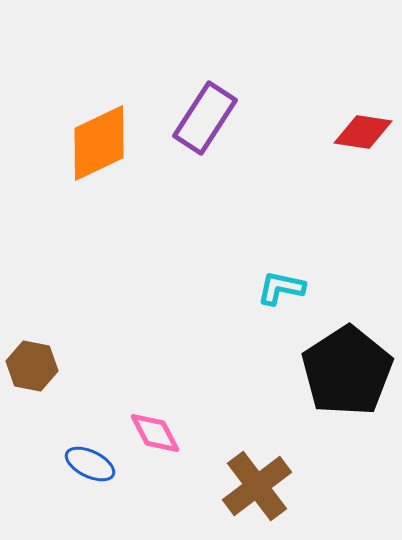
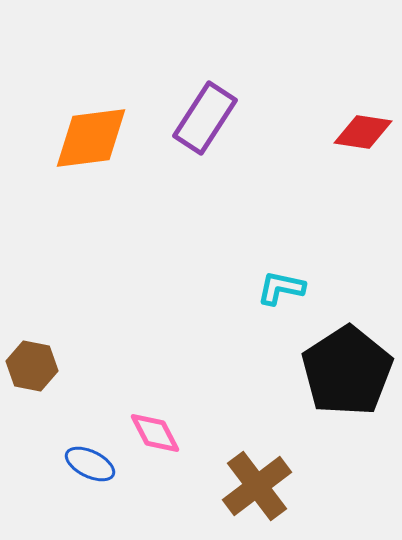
orange diamond: moved 8 px left, 5 px up; rotated 18 degrees clockwise
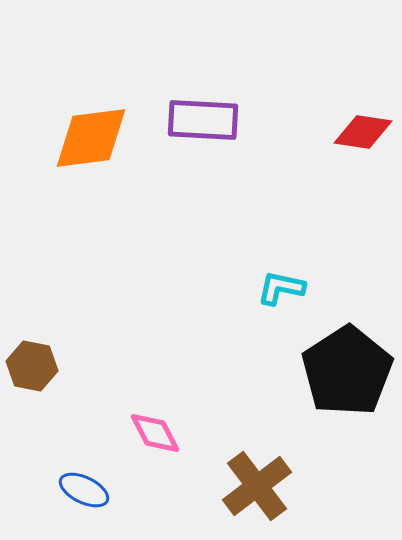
purple rectangle: moved 2 px left, 2 px down; rotated 60 degrees clockwise
blue ellipse: moved 6 px left, 26 px down
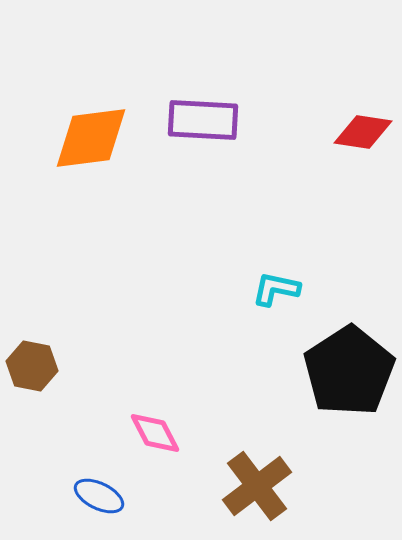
cyan L-shape: moved 5 px left, 1 px down
black pentagon: moved 2 px right
blue ellipse: moved 15 px right, 6 px down
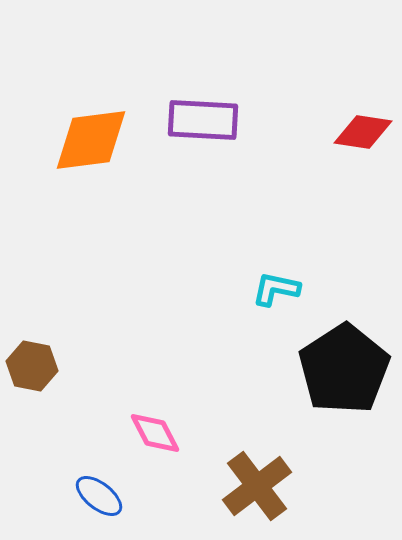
orange diamond: moved 2 px down
black pentagon: moved 5 px left, 2 px up
blue ellipse: rotated 12 degrees clockwise
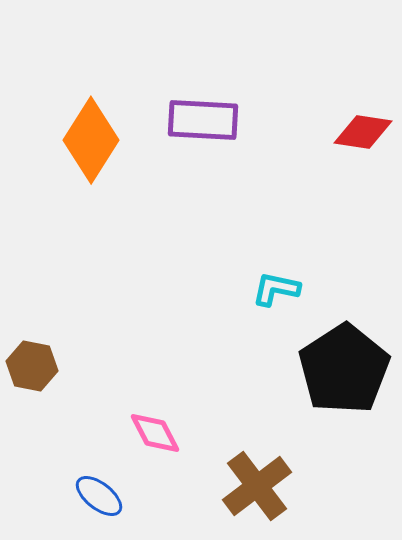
orange diamond: rotated 50 degrees counterclockwise
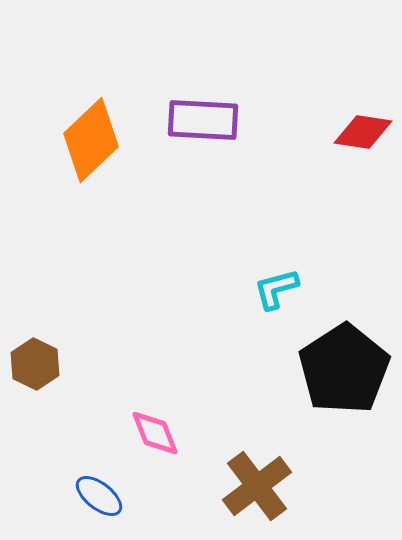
orange diamond: rotated 14 degrees clockwise
cyan L-shape: rotated 27 degrees counterclockwise
brown hexagon: moved 3 px right, 2 px up; rotated 15 degrees clockwise
pink diamond: rotated 6 degrees clockwise
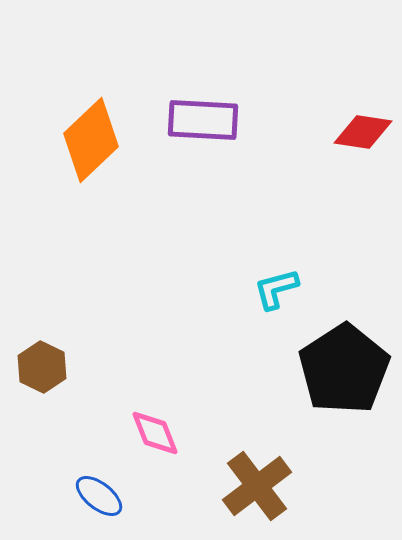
brown hexagon: moved 7 px right, 3 px down
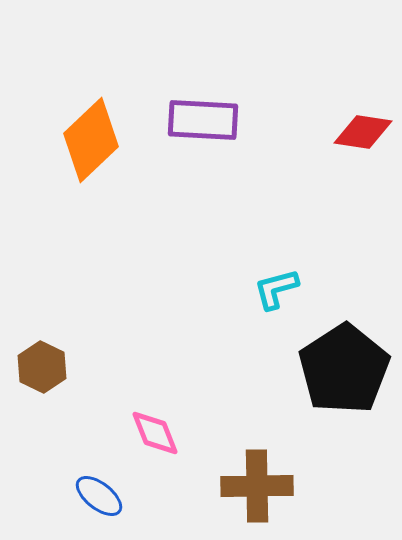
brown cross: rotated 36 degrees clockwise
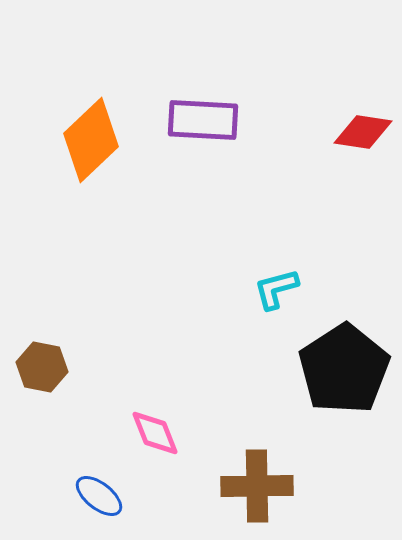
brown hexagon: rotated 15 degrees counterclockwise
